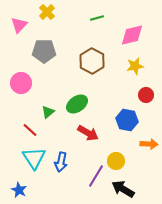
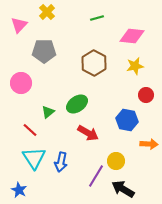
pink diamond: moved 1 px down; rotated 20 degrees clockwise
brown hexagon: moved 2 px right, 2 px down
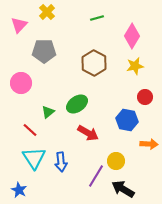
pink diamond: rotated 65 degrees counterclockwise
red circle: moved 1 px left, 2 px down
blue arrow: rotated 18 degrees counterclockwise
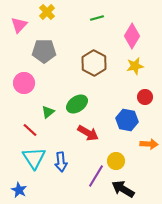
pink circle: moved 3 px right
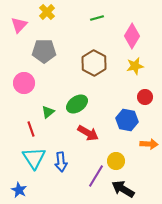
red line: moved 1 px right, 1 px up; rotated 28 degrees clockwise
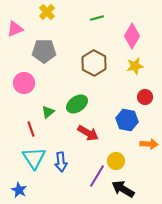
pink triangle: moved 4 px left, 4 px down; rotated 24 degrees clockwise
purple line: moved 1 px right
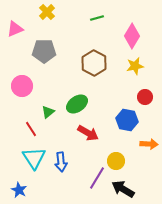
pink circle: moved 2 px left, 3 px down
red line: rotated 14 degrees counterclockwise
purple line: moved 2 px down
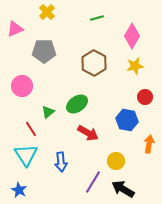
orange arrow: rotated 84 degrees counterclockwise
cyan triangle: moved 8 px left, 3 px up
purple line: moved 4 px left, 4 px down
